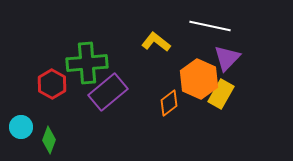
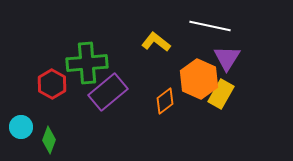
purple triangle: rotated 12 degrees counterclockwise
orange diamond: moved 4 px left, 2 px up
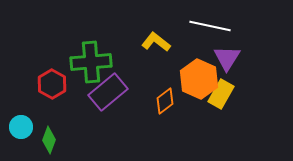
green cross: moved 4 px right, 1 px up
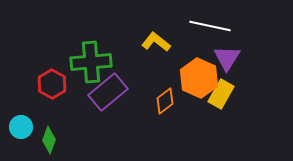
orange hexagon: moved 1 px up
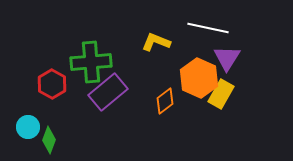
white line: moved 2 px left, 2 px down
yellow L-shape: rotated 16 degrees counterclockwise
cyan circle: moved 7 px right
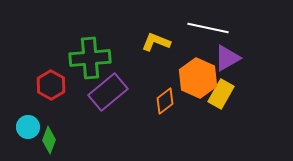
purple triangle: rotated 28 degrees clockwise
green cross: moved 1 px left, 4 px up
orange hexagon: moved 1 px left
red hexagon: moved 1 px left, 1 px down
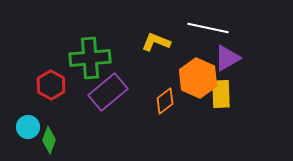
yellow rectangle: rotated 32 degrees counterclockwise
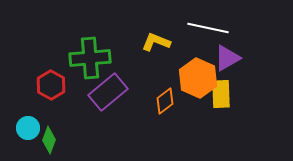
cyan circle: moved 1 px down
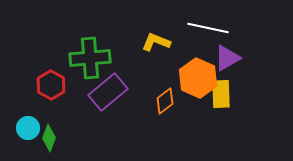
green diamond: moved 2 px up
